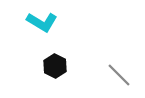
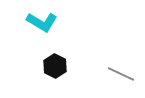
gray line: moved 2 px right, 1 px up; rotated 20 degrees counterclockwise
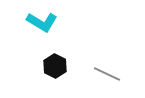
gray line: moved 14 px left
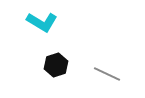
black hexagon: moved 1 px right, 1 px up; rotated 15 degrees clockwise
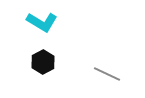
black hexagon: moved 13 px left, 3 px up; rotated 10 degrees counterclockwise
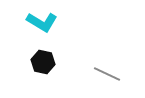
black hexagon: rotated 20 degrees counterclockwise
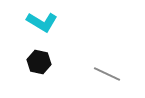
black hexagon: moved 4 px left
